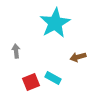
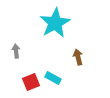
brown arrow: rotated 91 degrees clockwise
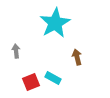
brown arrow: moved 1 px left
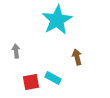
cyan star: moved 2 px right, 3 px up
red square: rotated 12 degrees clockwise
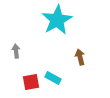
brown arrow: moved 3 px right
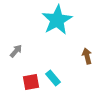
gray arrow: rotated 48 degrees clockwise
brown arrow: moved 7 px right, 1 px up
cyan rectangle: rotated 21 degrees clockwise
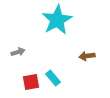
gray arrow: moved 2 px right, 1 px down; rotated 32 degrees clockwise
brown arrow: rotated 84 degrees counterclockwise
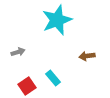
cyan star: rotated 8 degrees clockwise
red square: moved 4 px left, 4 px down; rotated 24 degrees counterclockwise
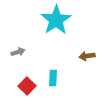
cyan star: moved 1 px left; rotated 12 degrees counterclockwise
cyan rectangle: rotated 42 degrees clockwise
red square: rotated 12 degrees counterclockwise
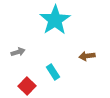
cyan star: moved 1 px left
cyan rectangle: moved 6 px up; rotated 35 degrees counterclockwise
